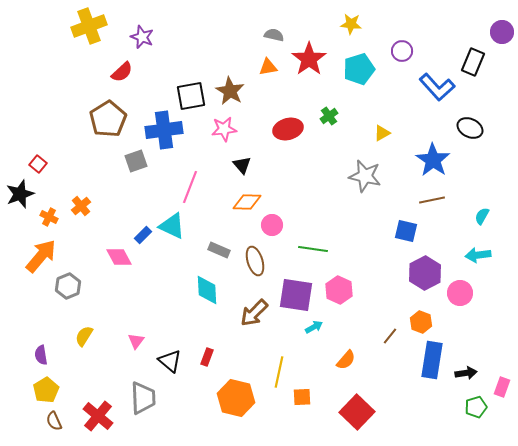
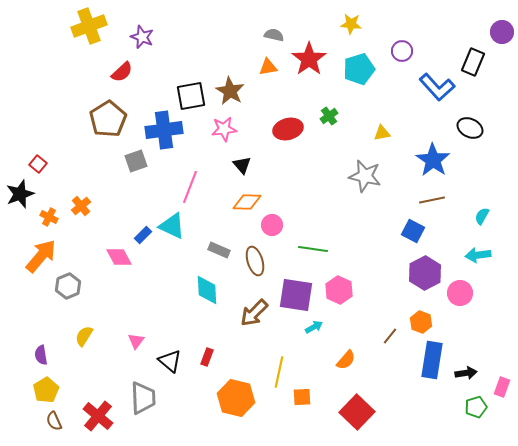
yellow triangle at (382, 133): rotated 18 degrees clockwise
blue square at (406, 231): moved 7 px right; rotated 15 degrees clockwise
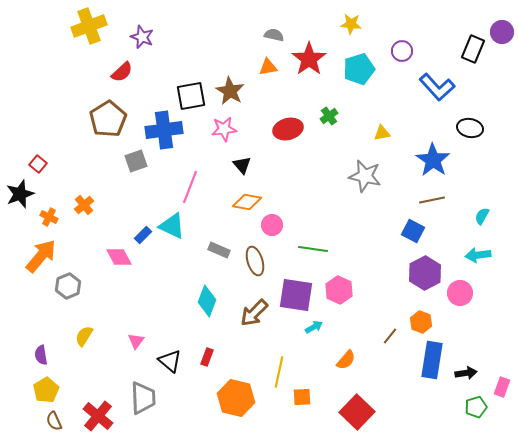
black rectangle at (473, 62): moved 13 px up
black ellipse at (470, 128): rotated 15 degrees counterclockwise
orange diamond at (247, 202): rotated 8 degrees clockwise
orange cross at (81, 206): moved 3 px right, 1 px up
cyan diamond at (207, 290): moved 11 px down; rotated 24 degrees clockwise
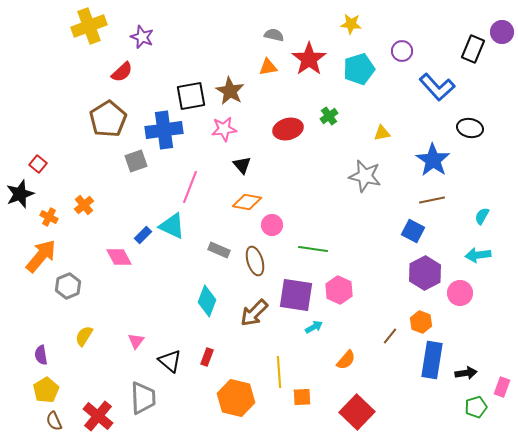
yellow line at (279, 372): rotated 16 degrees counterclockwise
